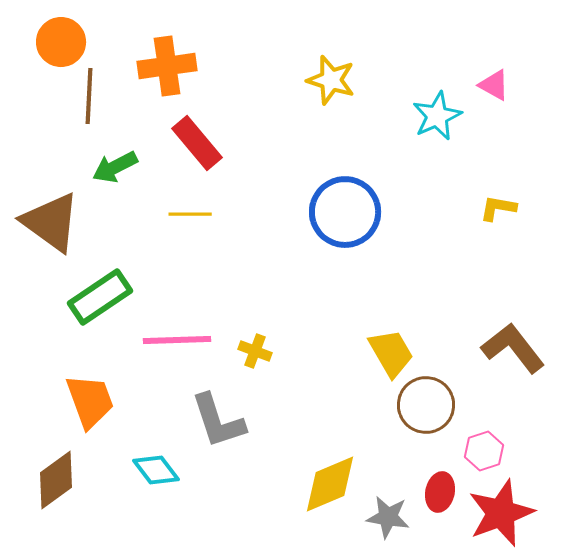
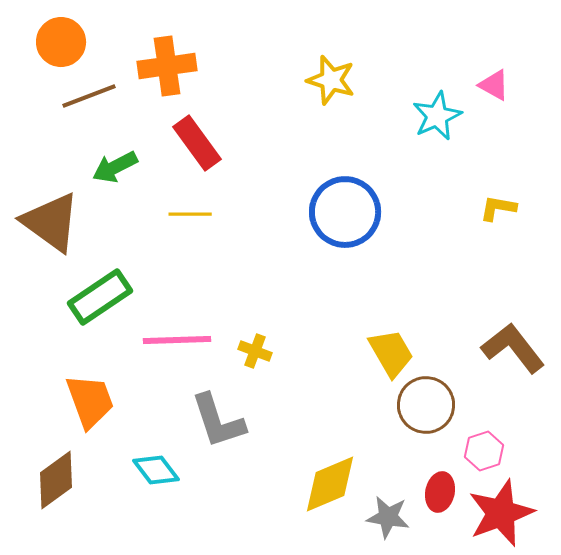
brown line: rotated 66 degrees clockwise
red rectangle: rotated 4 degrees clockwise
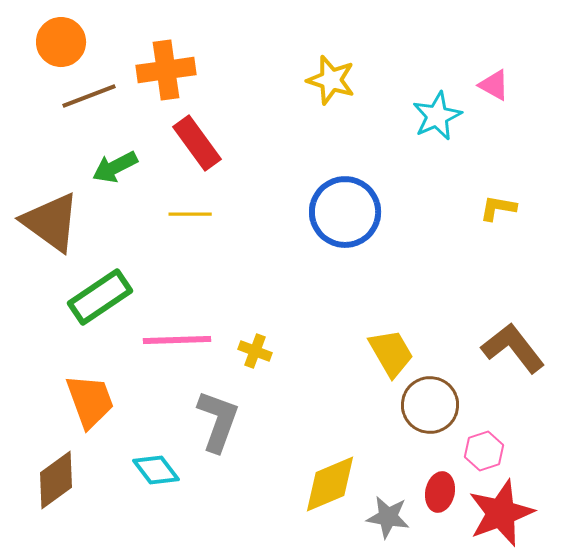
orange cross: moved 1 px left, 4 px down
brown circle: moved 4 px right
gray L-shape: rotated 142 degrees counterclockwise
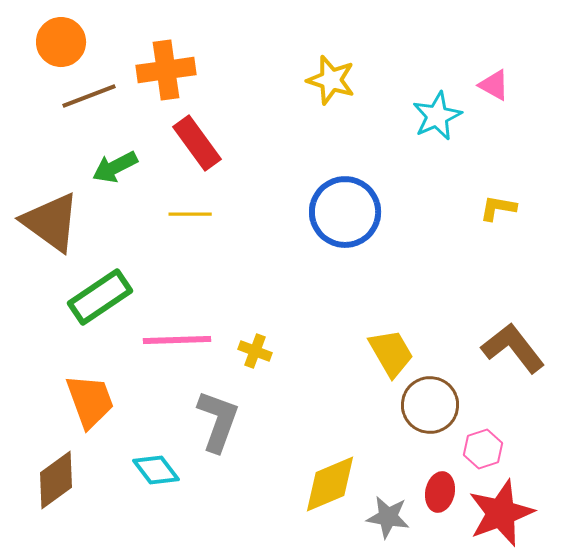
pink hexagon: moved 1 px left, 2 px up
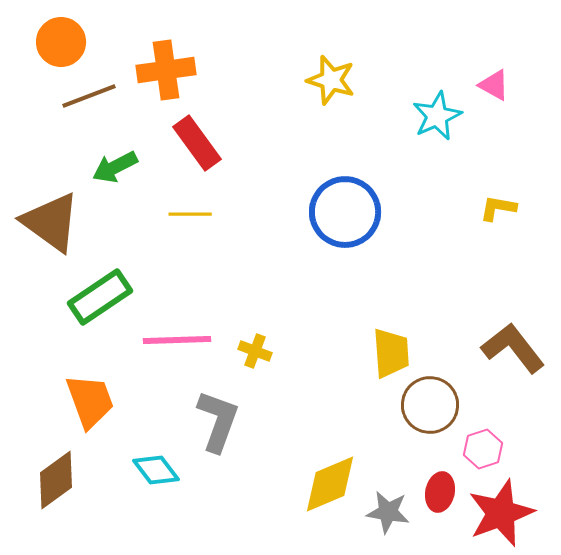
yellow trapezoid: rotated 26 degrees clockwise
gray star: moved 5 px up
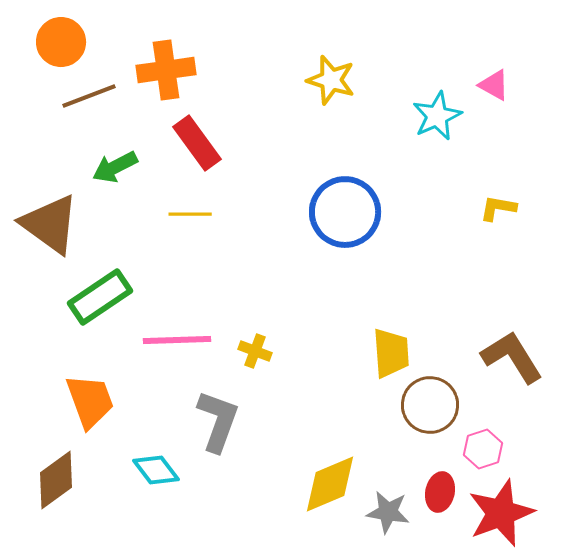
brown triangle: moved 1 px left, 2 px down
brown L-shape: moved 1 px left, 9 px down; rotated 6 degrees clockwise
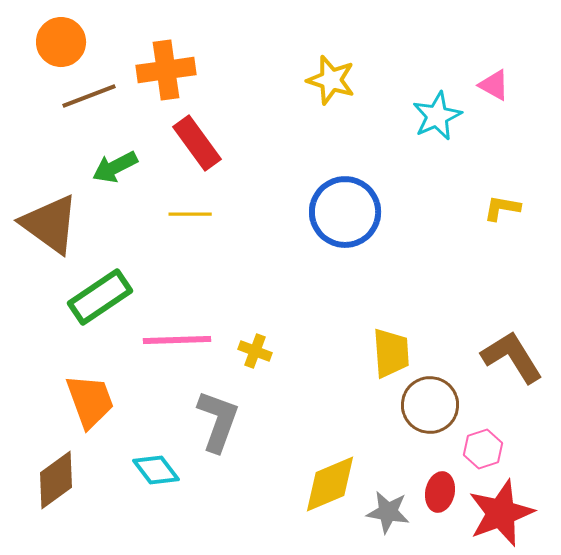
yellow L-shape: moved 4 px right
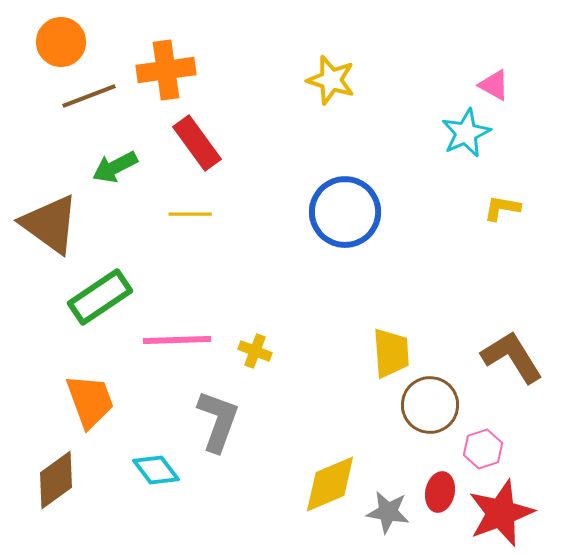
cyan star: moved 29 px right, 17 px down
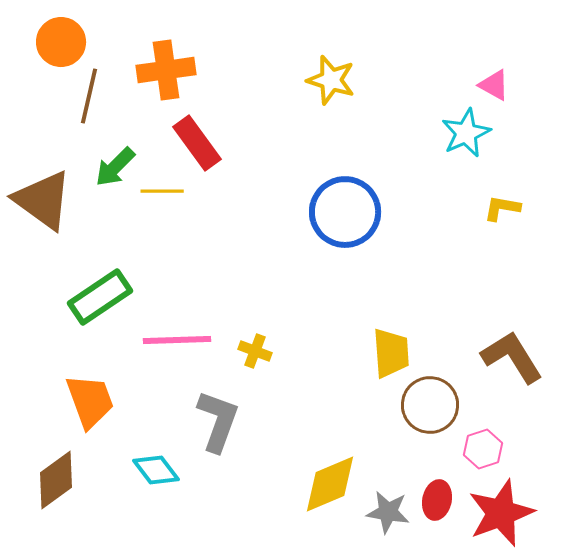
brown line: rotated 56 degrees counterclockwise
green arrow: rotated 18 degrees counterclockwise
yellow line: moved 28 px left, 23 px up
brown triangle: moved 7 px left, 24 px up
red ellipse: moved 3 px left, 8 px down
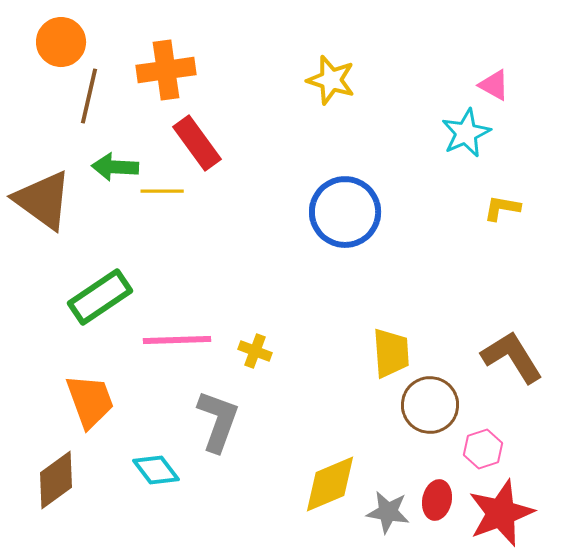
green arrow: rotated 48 degrees clockwise
